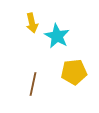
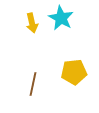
cyan star: moved 4 px right, 18 px up
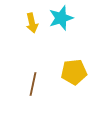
cyan star: rotated 25 degrees clockwise
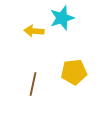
cyan star: moved 1 px right
yellow arrow: moved 2 px right, 8 px down; rotated 108 degrees clockwise
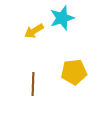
yellow arrow: rotated 36 degrees counterclockwise
brown line: rotated 10 degrees counterclockwise
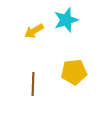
cyan star: moved 4 px right, 2 px down
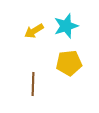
cyan star: moved 6 px down
yellow pentagon: moved 5 px left, 9 px up
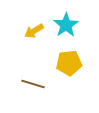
cyan star: moved 1 px up; rotated 15 degrees counterclockwise
brown line: rotated 75 degrees counterclockwise
